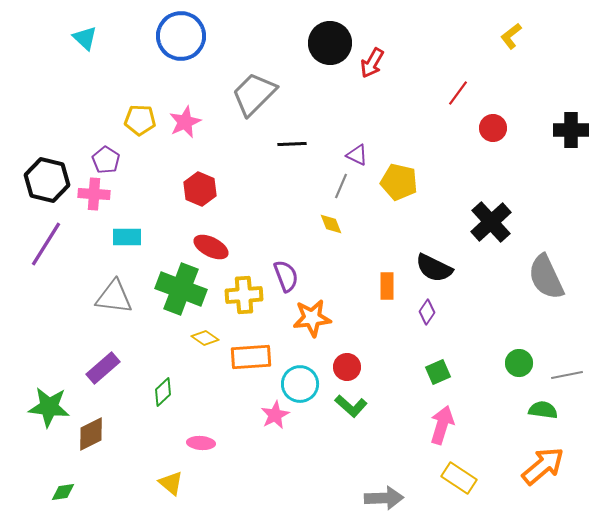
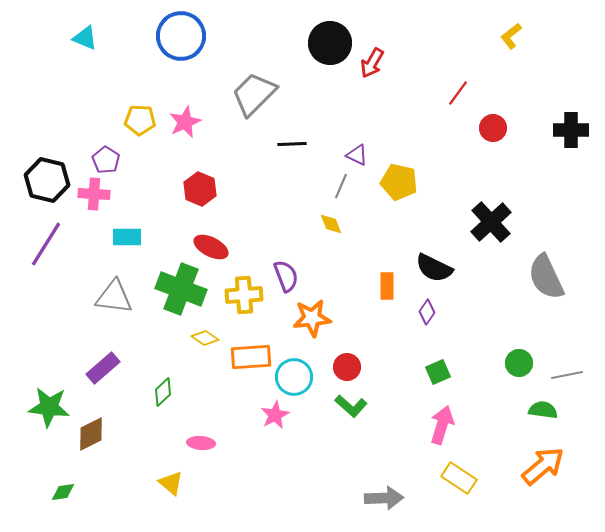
cyan triangle at (85, 38): rotated 20 degrees counterclockwise
cyan circle at (300, 384): moved 6 px left, 7 px up
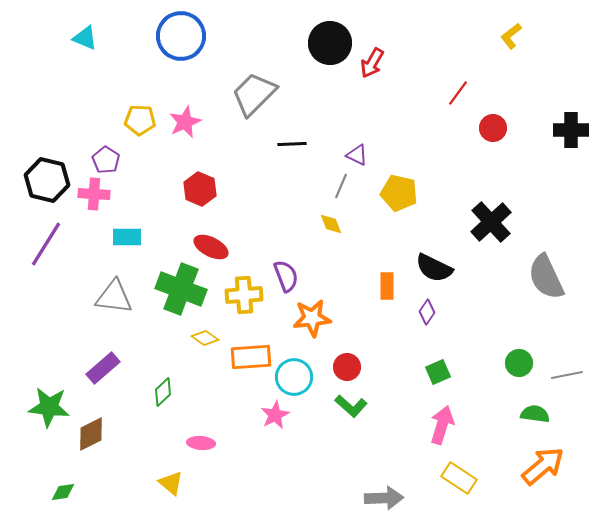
yellow pentagon at (399, 182): moved 11 px down
green semicircle at (543, 410): moved 8 px left, 4 px down
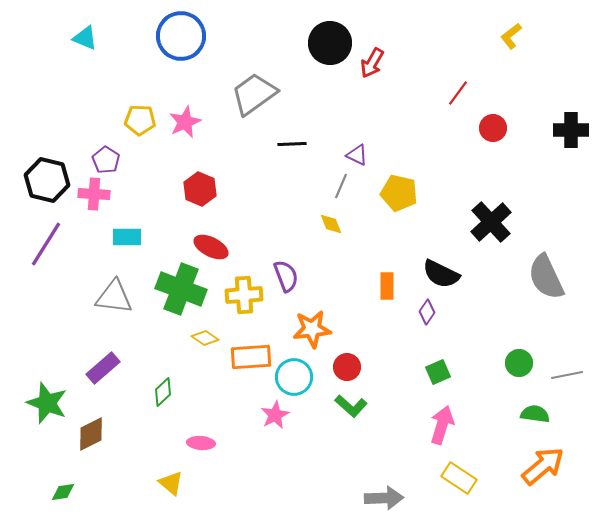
gray trapezoid at (254, 94): rotated 9 degrees clockwise
black semicircle at (434, 268): moved 7 px right, 6 px down
orange star at (312, 318): moved 11 px down
green star at (49, 407): moved 2 px left, 4 px up; rotated 15 degrees clockwise
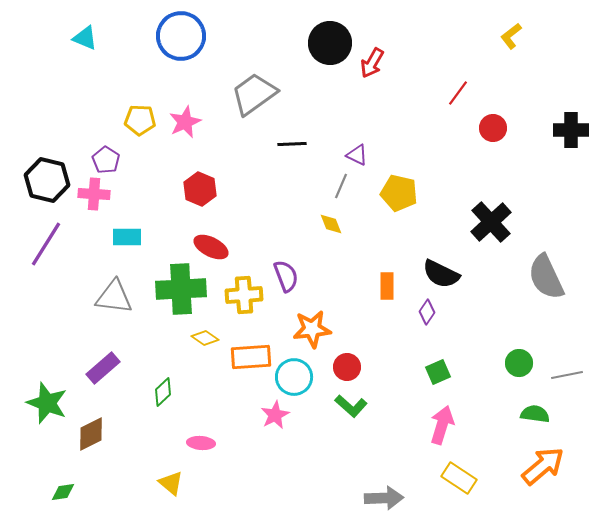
green cross at (181, 289): rotated 24 degrees counterclockwise
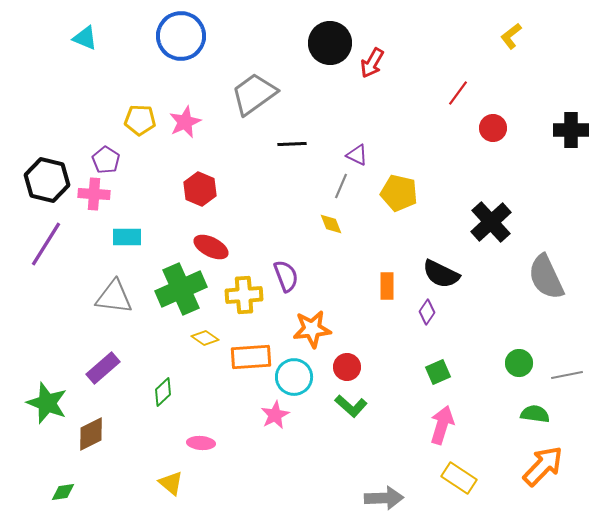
green cross at (181, 289): rotated 21 degrees counterclockwise
orange arrow at (543, 466): rotated 6 degrees counterclockwise
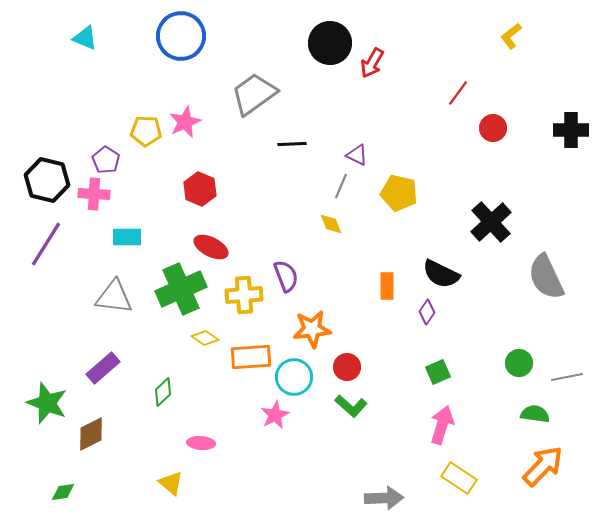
yellow pentagon at (140, 120): moved 6 px right, 11 px down
gray line at (567, 375): moved 2 px down
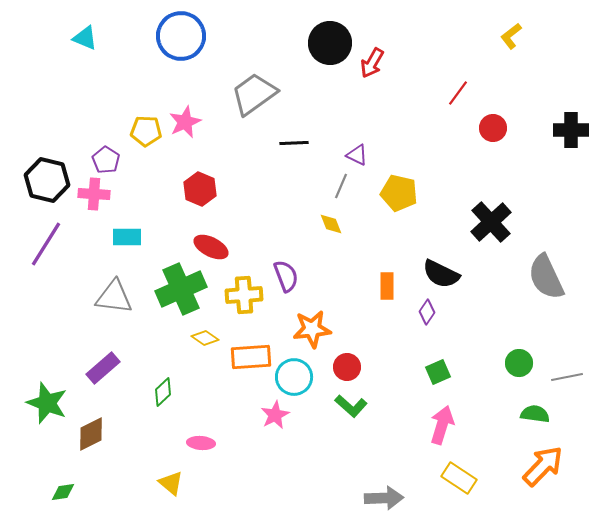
black line at (292, 144): moved 2 px right, 1 px up
